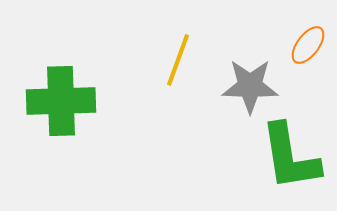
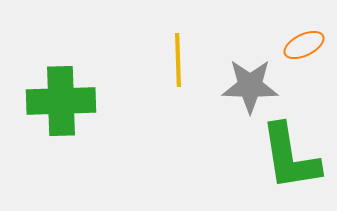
orange ellipse: moved 4 px left; rotated 27 degrees clockwise
yellow line: rotated 22 degrees counterclockwise
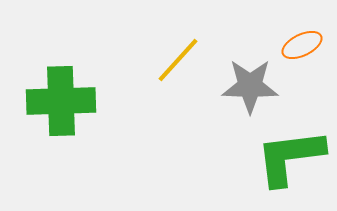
orange ellipse: moved 2 px left
yellow line: rotated 44 degrees clockwise
green L-shape: rotated 92 degrees clockwise
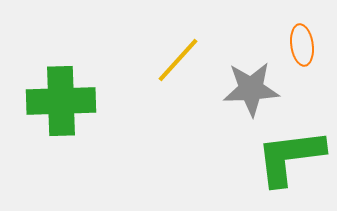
orange ellipse: rotated 72 degrees counterclockwise
gray star: moved 1 px right, 3 px down; rotated 4 degrees counterclockwise
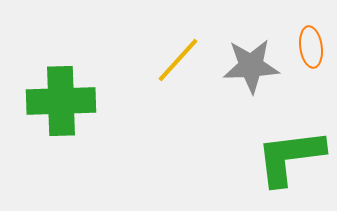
orange ellipse: moved 9 px right, 2 px down
gray star: moved 23 px up
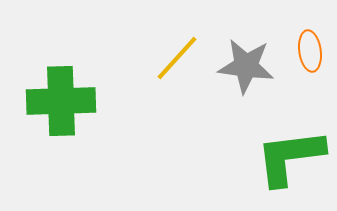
orange ellipse: moved 1 px left, 4 px down
yellow line: moved 1 px left, 2 px up
gray star: moved 5 px left; rotated 10 degrees clockwise
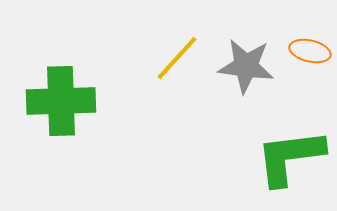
orange ellipse: rotated 69 degrees counterclockwise
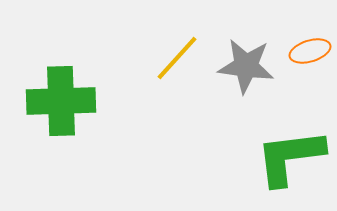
orange ellipse: rotated 30 degrees counterclockwise
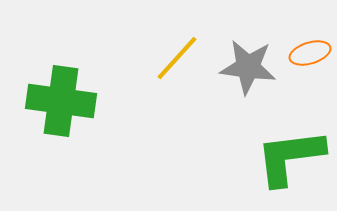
orange ellipse: moved 2 px down
gray star: moved 2 px right, 1 px down
green cross: rotated 10 degrees clockwise
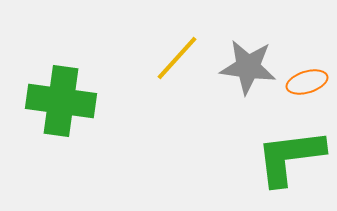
orange ellipse: moved 3 px left, 29 px down
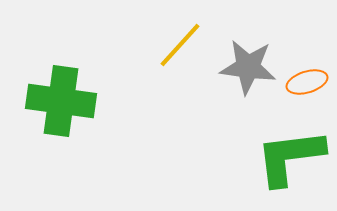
yellow line: moved 3 px right, 13 px up
